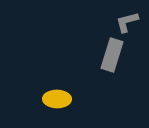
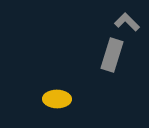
gray L-shape: rotated 60 degrees clockwise
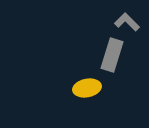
yellow ellipse: moved 30 px right, 11 px up; rotated 12 degrees counterclockwise
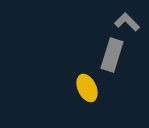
yellow ellipse: rotated 76 degrees clockwise
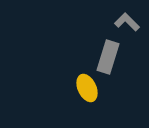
gray rectangle: moved 4 px left, 2 px down
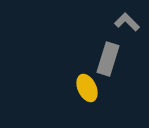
gray rectangle: moved 2 px down
